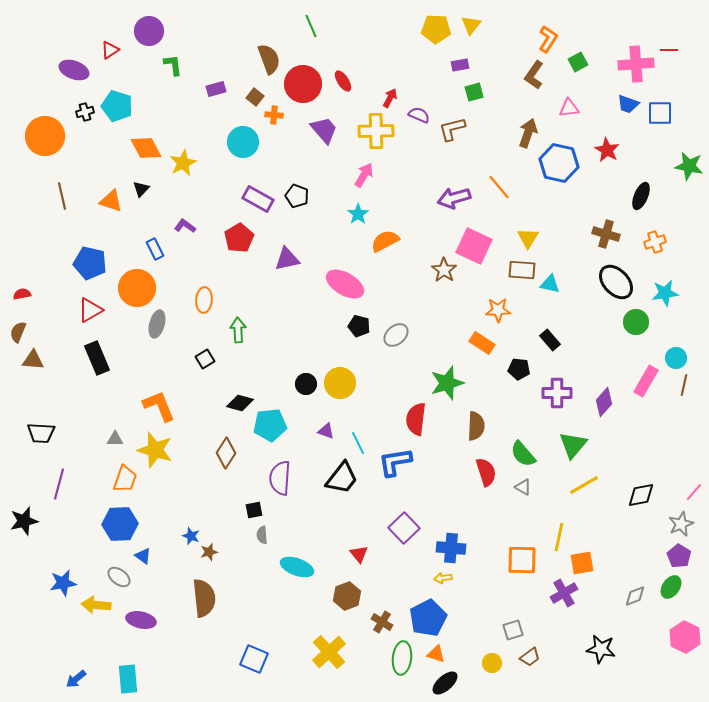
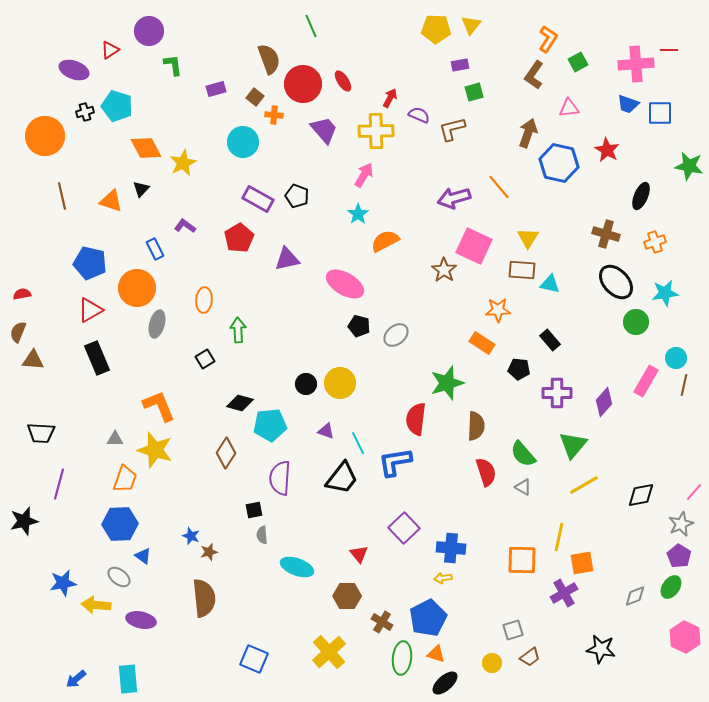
brown hexagon at (347, 596): rotated 20 degrees clockwise
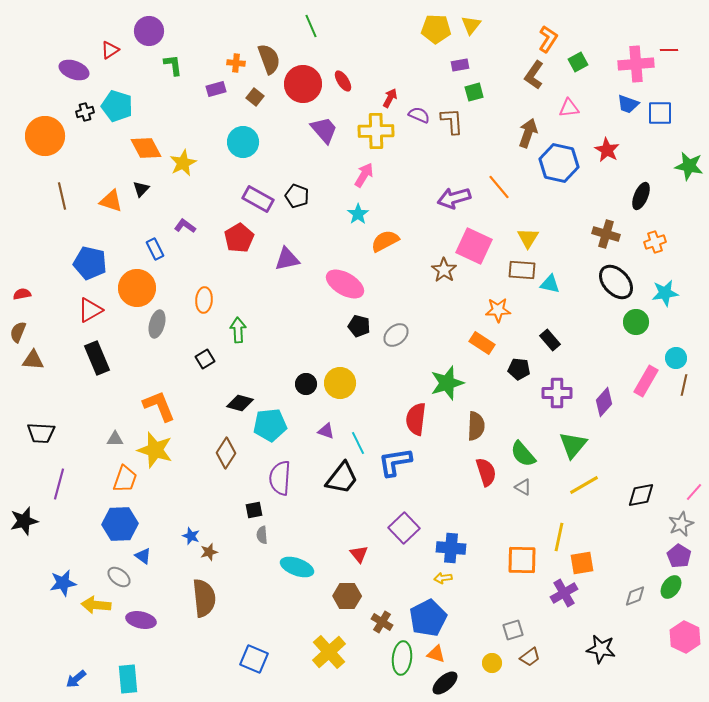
orange cross at (274, 115): moved 38 px left, 52 px up
brown L-shape at (452, 129): moved 8 px up; rotated 100 degrees clockwise
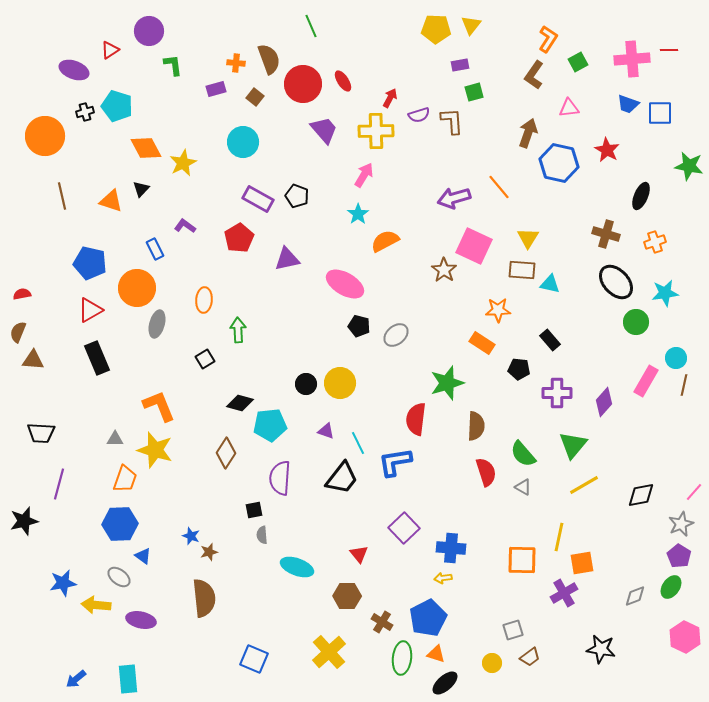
pink cross at (636, 64): moved 4 px left, 5 px up
purple semicircle at (419, 115): rotated 140 degrees clockwise
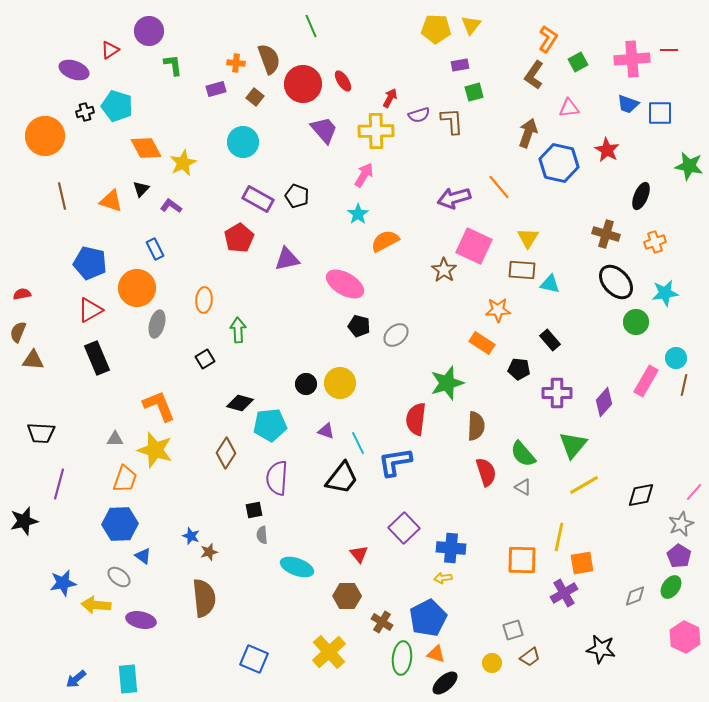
purple L-shape at (185, 226): moved 14 px left, 20 px up
purple semicircle at (280, 478): moved 3 px left
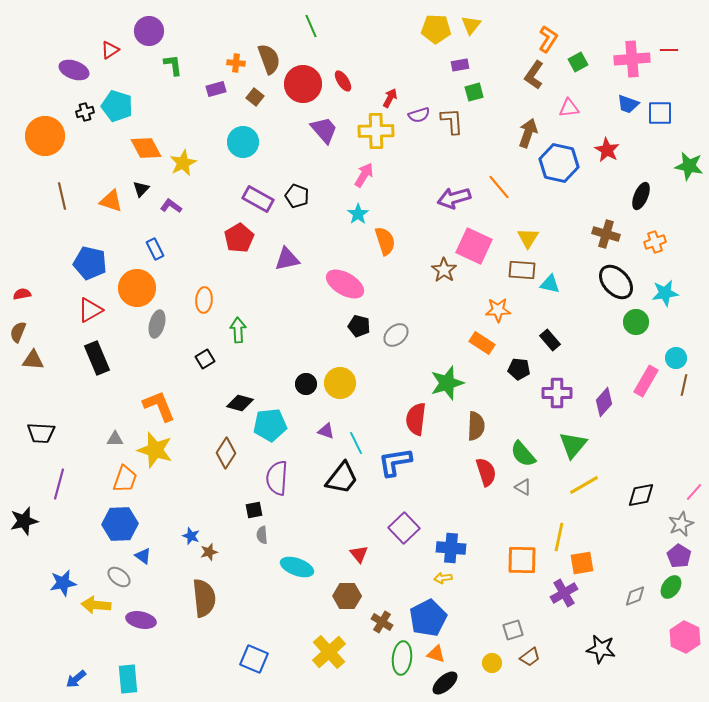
orange semicircle at (385, 241): rotated 100 degrees clockwise
cyan line at (358, 443): moved 2 px left
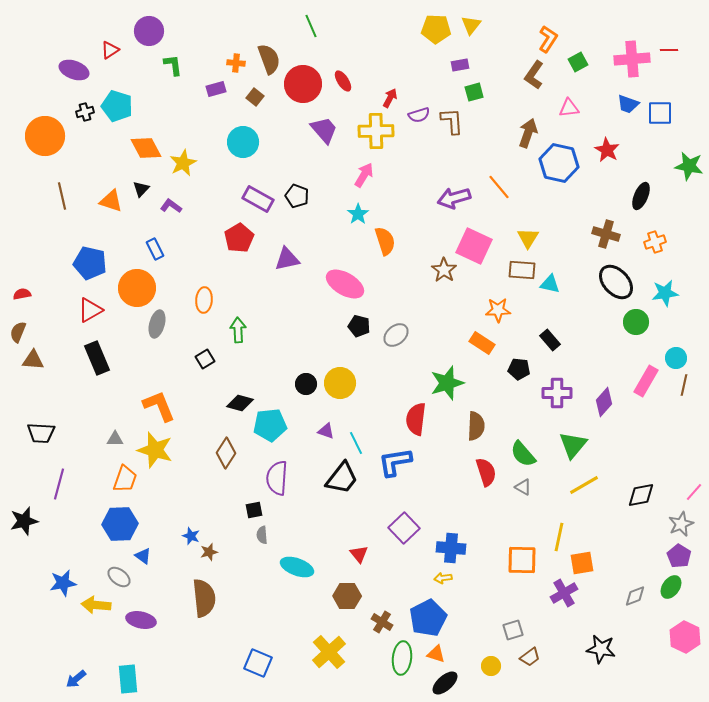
blue square at (254, 659): moved 4 px right, 4 px down
yellow circle at (492, 663): moved 1 px left, 3 px down
